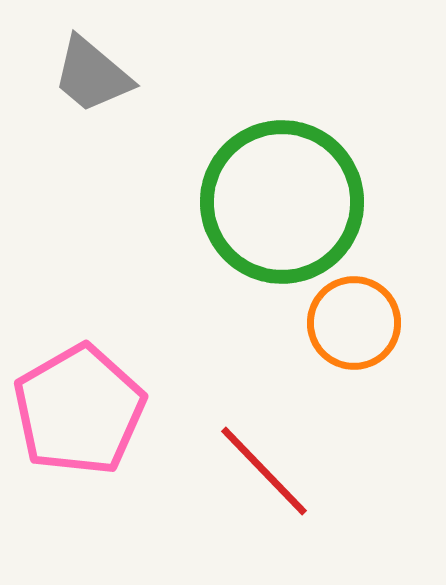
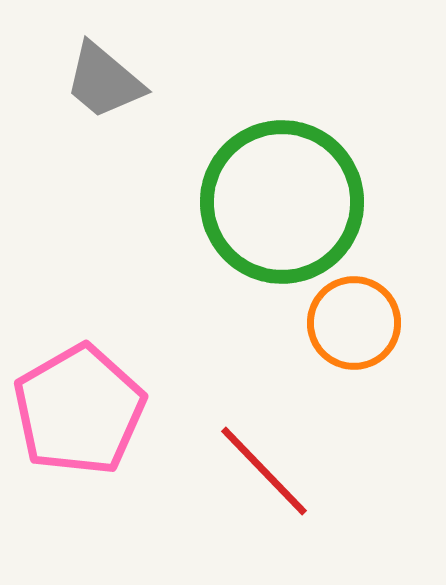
gray trapezoid: moved 12 px right, 6 px down
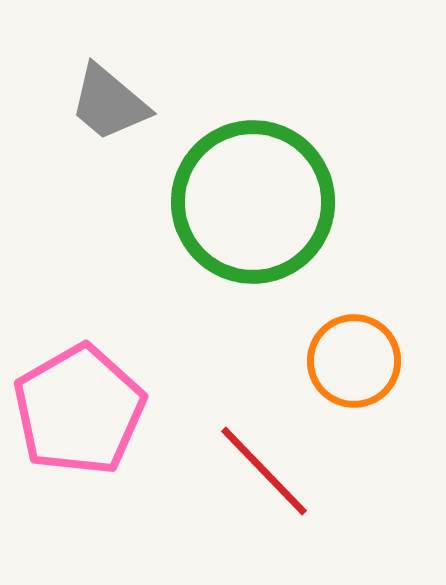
gray trapezoid: moved 5 px right, 22 px down
green circle: moved 29 px left
orange circle: moved 38 px down
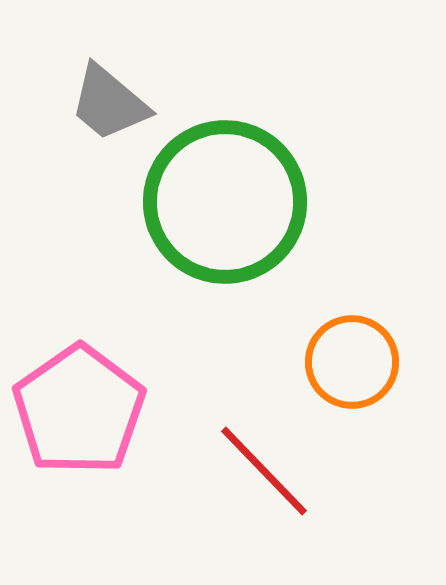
green circle: moved 28 px left
orange circle: moved 2 px left, 1 px down
pink pentagon: rotated 5 degrees counterclockwise
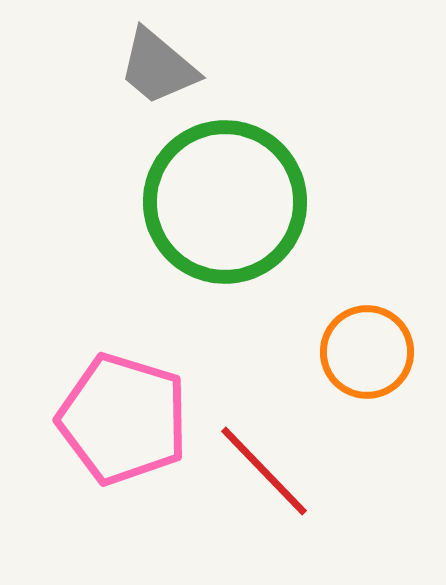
gray trapezoid: moved 49 px right, 36 px up
orange circle: moved 15 px right, 10 px up
pink pentagon: moved 44 px right, 9 px down; rotated 20 degrees counterclockwise
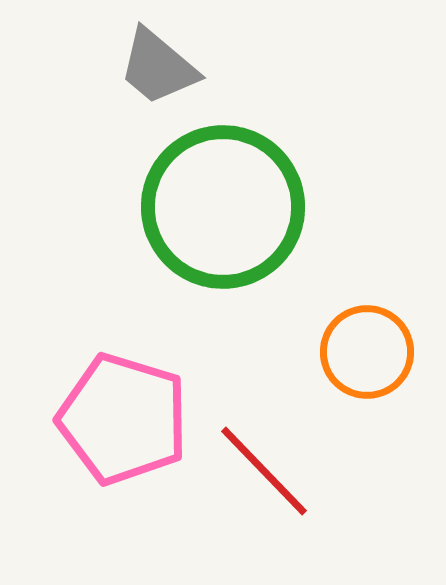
green circle: moved 2 px left, 5 px down
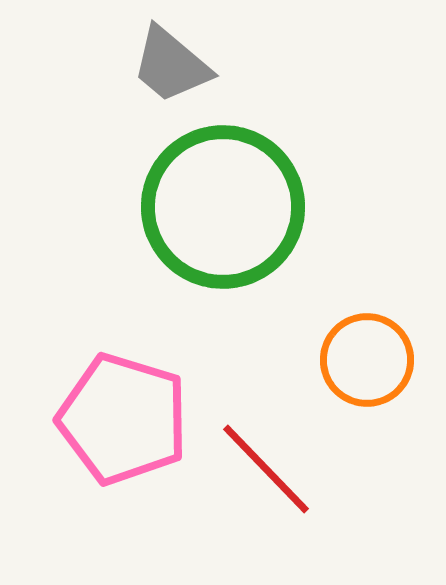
gray trapezoid: moved 13 px right, 2 px up
orange circle: moved 8 px down
red line: moved 2 px right, 2 px up
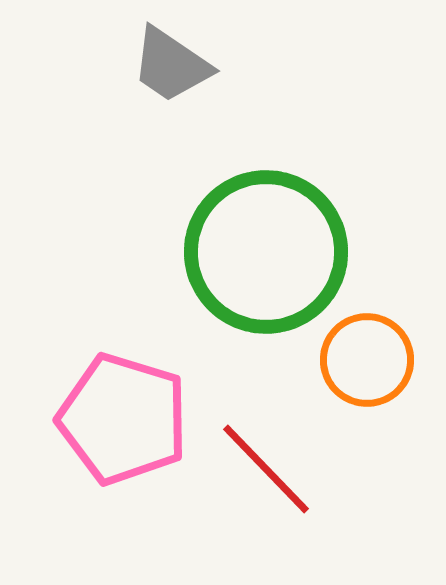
gray trapezoid: rotated 6 degrees counterclockwise
green circle: moved 43 px right, 45 px down
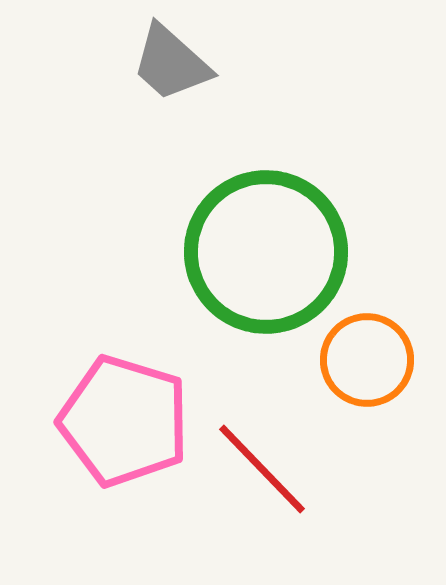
gray trapezoid: moved 2 px up; rotated 8 degrees clockwise
pink pentagon: moved 1 px right, 2 px down
red line: moved 4 px left
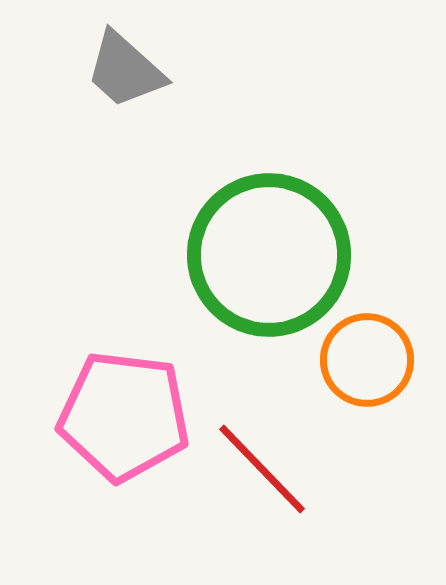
gray trapezoid: moved 46 px left, 7 px down
green circle: moved 3 px right, 3 px down
pink pentagon: moved 5 px up; rotated 10 degrees counterclockwise
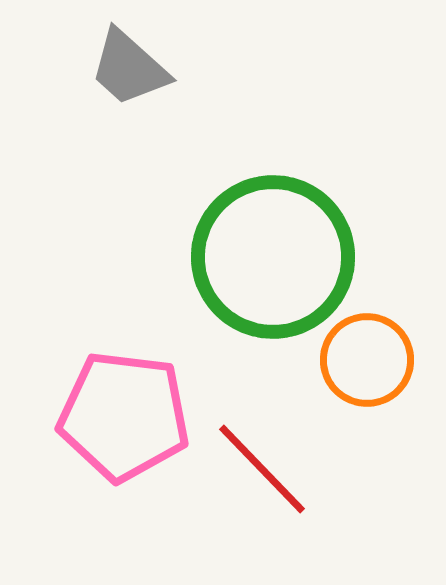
gray trapezoid: moved 4 px right, 2 px up
green circle: moved 4 px right, 2 px down
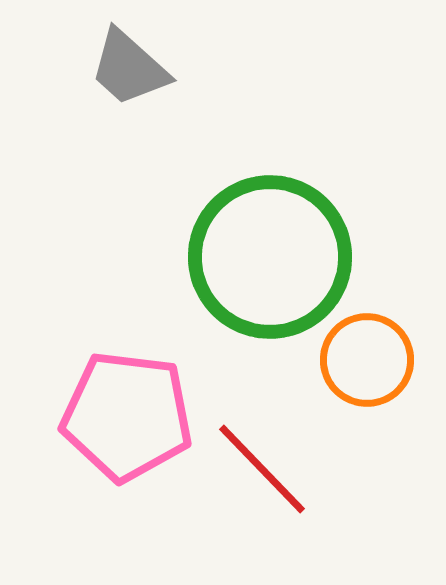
green circle: moved 3 px left
pink pentagon: moved 3 px right
